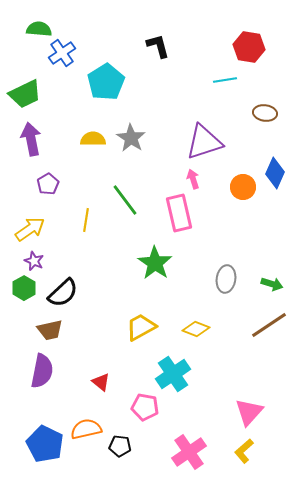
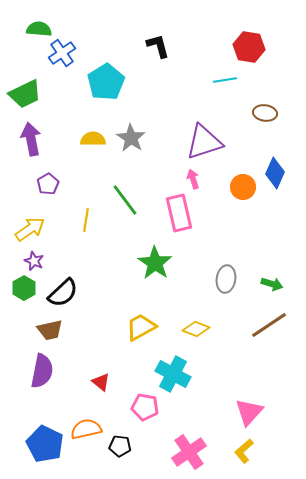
cyan cross: rotated 28 degrees counterclockwise
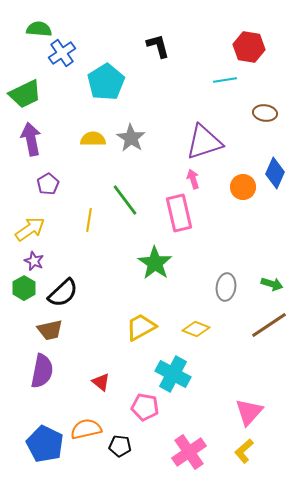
yellow line: moved 3 px right
gray ellipse: moved 8 px down
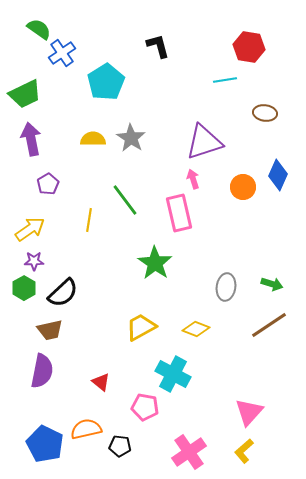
green semicircle: rotated 30 degrees clockwise
blue diamond: moved 3 px right, 2 px down
purple star: rotated 24 degrees counterclockwise
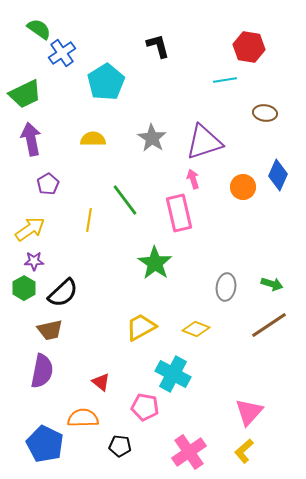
gray star: moved 21 px right
orange semicircle: moved 3 px left, 11 px up; rotated 12 degrees clockwise
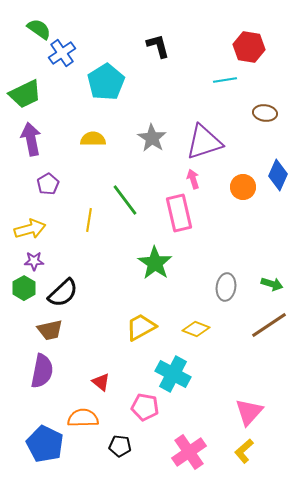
yellow arrow: rotated 20 degrees clockwise
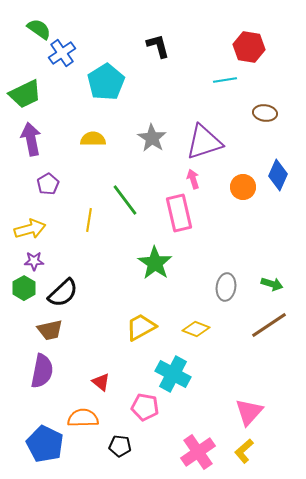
pink cross: moved 9 px right
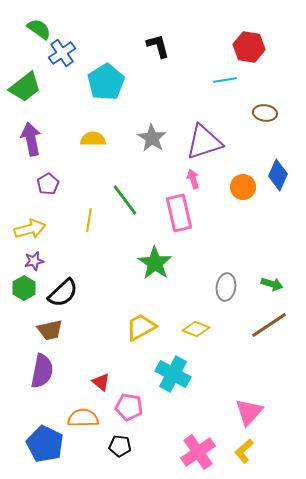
green trapezoid: moved 7 px up; rotated 12 degrees counterclockwise
purple star: rotated 12 degrees counterclockwise
pink pentagon: moved 16 px left
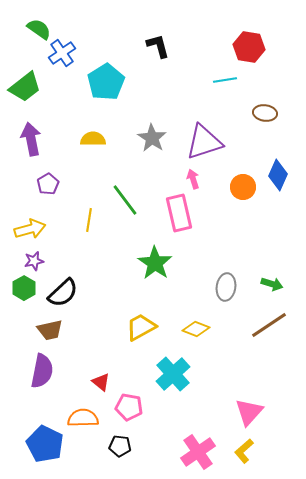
cyan cross: rotated 20 degrees clockwise
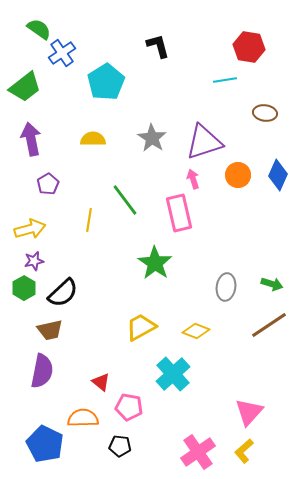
orange circle: moved 5 px left, 12 px up
yellow diamond: moved 2 px down
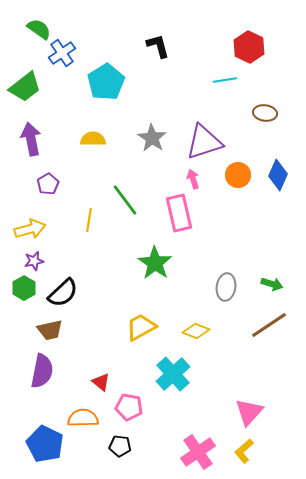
red hexagon: rotated 16 degrees clockwise
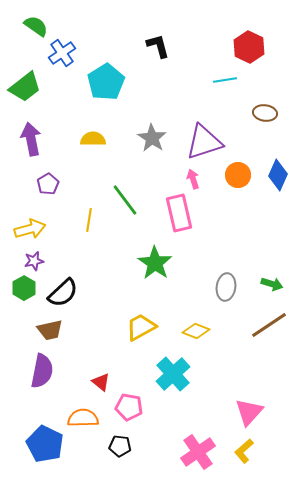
green semicircle: moved 3 px left, 3 px up
